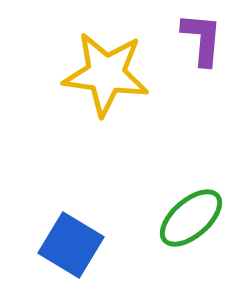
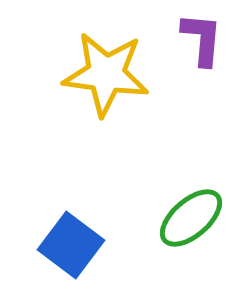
blue square: rotated 6 degrees clockwise
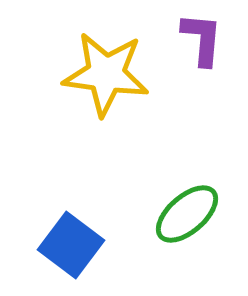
green ellipse: moved 4 px left, 4 px up
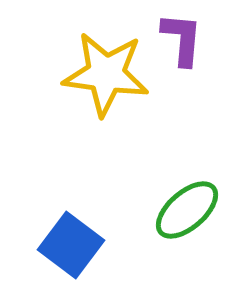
purple L-shape: moved 20 px left
green ellipse: moved 4 px up
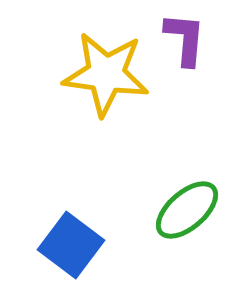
purple L-shape: moved 3 px right
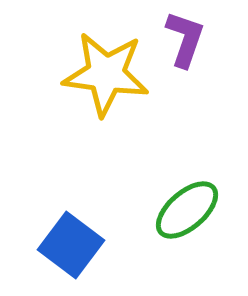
purple L-shape: rotated 14 degrees clockwise
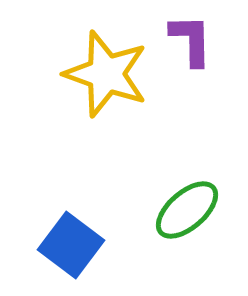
purple L-shape: moved 6 px right, 1 px down; rotated 20 degrees counterclockwise
yellow star: rotated 12 degrees clockwise
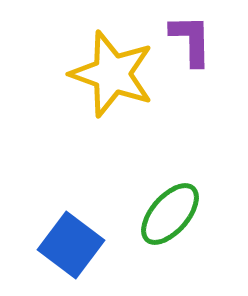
yellow star: moved 6 px right
green ellipse: moved 17 px left, 4 px down; rotated 8 degrees counterclockwise
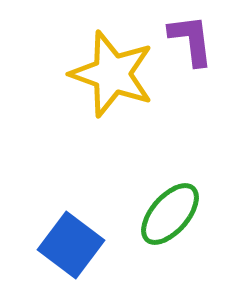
purple L-shape: rotated 6 degrees counterclockwise
